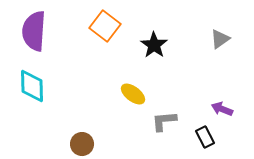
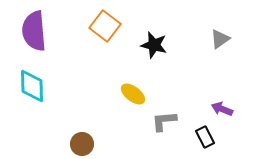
purple semicircle: rotated 9 degrees counterclockwise
black star: rotated 20 degrees counterclockwise
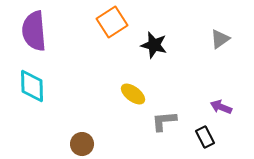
orange square: moved 7 px right, 4 px up; rotated 20 degrees clockwise
purple arrow: moved 1 px left, 2 px up
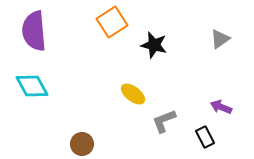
cyan diamond: rotated 28 degrees counterclockwise
gray L-shape: rotated 16 degrees counterclockwise
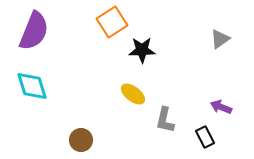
purple semicircle: rotated 153 degrees counterclockwise
black star: moved 12 px left, 5 px down; rotated 16 degrees counterclockwise
cyan diamond: rotated 12 degrees clockwise
gray L-shape: moved 1 px right, 1 px up; rotated 56 degrees counterclockwise
brown circle: moved 1 px left, 4 px up
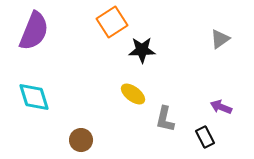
cyan diamond: moved 2 px right, 11 px down
gray L-shape: moved 1 px up
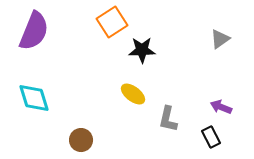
cyan diamond: moved 1 px down
gray L-shape: moved 3 px right
black rectangle: moved 6 px right
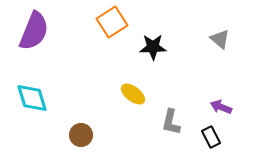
gray triangle: rotated 45 degrees counterclockwise
black star: moved 11 px right, 3 px up
cyan diamond: moved 2 px left
gray L-shape: moved 3 px right, 3 px down
brown circle: moved 5 px up
